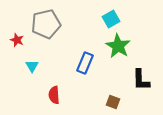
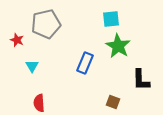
cyan square: rotated 24 degrees clockwise
red semicircle: moved 15 px left, 8 px down
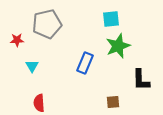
gray pentagon: moved 1 px right
red star: rotated 24 degrees counterclockwise
green star: rotated 20 degrees clockwise
brown square: rotated 24 degrees counterclockwise
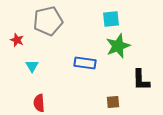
gray pentagon: moved 1 px right, 3 px up
red star: rotated 24 degrees clockwise
blue rectangle: rotated 75 degrees clockwise
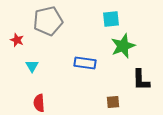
green star: moved 5 px right
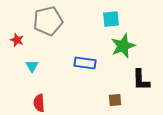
brown square: moved 2 px right, 2 px up
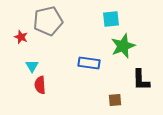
red star: moved 4 px right, 3 px up
blue rectangle: moved 4 px right
red semicircle: moved 1 px right, 18 px up
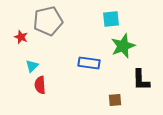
cyan triangle: rotated 16 degrees clockwise
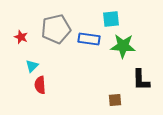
gray pentagon: moved 8 px right, 8 px down
green star: rotated 25 degrees clockwise
blue rectangle: moved 24 px up
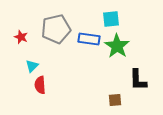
green star: moved 6 px left; rotated 30 degrees clockwise
black L-shape: moved 3 px left
